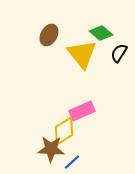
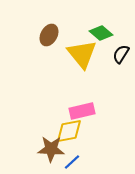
black semicircle: moved 2 px right, 1 px down
pink rectangle: rotated 10 degrees clockwise
yellow diamond: moved 5 px right; rotated 20 degrees clockwise
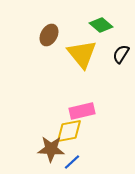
green diamond: moved 8 px up
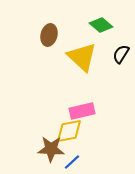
brown ellipse: rotated 15 degrees counterclockwise
yellow triangle: moved 3 px down; rotated 8 degrees counterclockwise
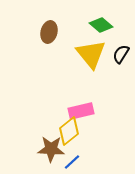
brown ellipse: moved 3 px up
yellow triangle: moved 9 px right, 3 px up; rotated 8 degrees clockwise
pink rectangle: moved 1 px left
yellow diamond: rotated 28 degrees counterclockwise
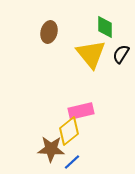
green diamond: moved 4 px right, 2 px down; rotated 50 degrees clockwise
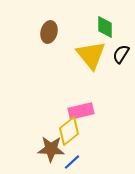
yellow triangle: moved 1 px down
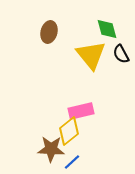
green diamond: moved 2 px right, 2 px down; rotated 15 degrees counterclockwise
black semicircle: rotated 60 degrees counterclockwise
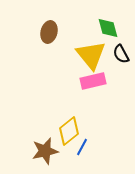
green diamond: moved 1 px right, 1 px up
pink rectangle: moved 12 px right, 30 px up
brown star: moved 6 px left, 2 px down; rotated 16 degrees counterclockwise
blue line: moved 10 px right, 15 px up; rotated 18 degrees counterclockwise
